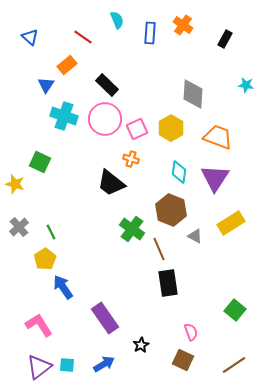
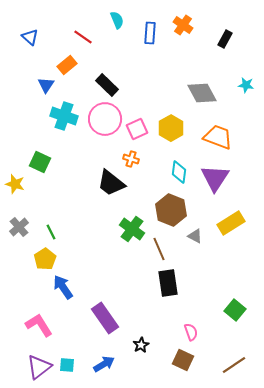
gray diamond at (193, 94): moved 9 px right, 1 px up; rotated 32 degrees counterclockwise
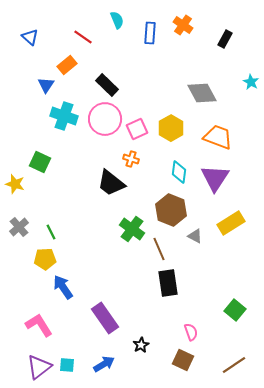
cyan star at (246, 85): moved 5 px right, 3 px up; rotated 21 degrees clockwise
yellow pentagon at (45, 259): rotated 30 degrees clockwise
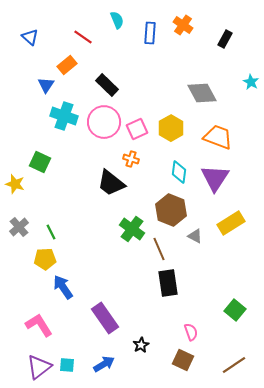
pink circle at (105, 119): moved 1 px left, 3 px down
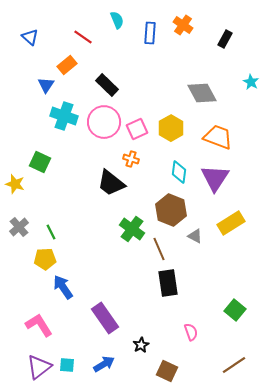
brown square at (183, 360): moved 16 px left, 11 px down
